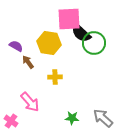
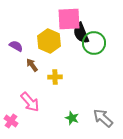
black semicircle: rotated 25 degrees clockwise
yellow hexagon: moved 2 px up; rotated 15 degrees clockwise
brown arrow: moved 4 px right, 3 px down
green star: rotated 16 degrees clockwise
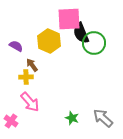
yellow cross: moved 29 px left
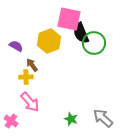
pink square: rotated 15 degrees clockwise
yellow hexagon: rotated 15 degrees clockwise
green star: moved 1 px left, 1 px down
